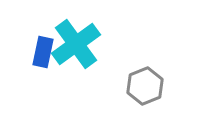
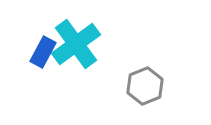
blue rectangle: rotated 16 degrees clockwise
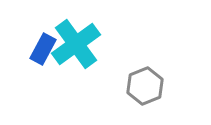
blue rectangle: moved 3 px up
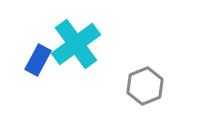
blue rectangle: moved 5 px left, 11 px down
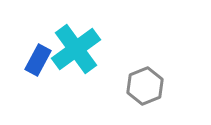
cyan cross: moved 5 px down
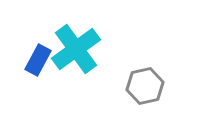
gray hexagon: rotated 9 degrees clockwise
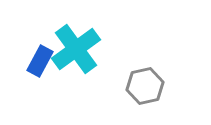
blue rectangle: moved 2 px right, 1 px down
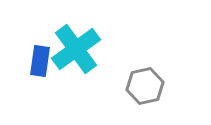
blue rectangle: rotated 20 degrees counterclockwise
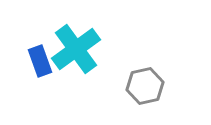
blue rectangle: rotated 28 degrees counterclockwise
